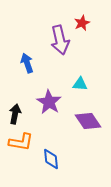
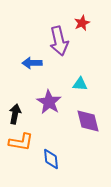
purple arrow: moved 1 px left, 1 px down
blue arrow: moved 5 px right; rotated 72 degrees counterclockwise
purple diamond: rotated 20 degrees clockwise
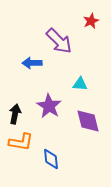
red star: moved 9 px right, 2 px up
purple arrow: rotated 32 degrees counterclockwise
purple star: moved 4 px down
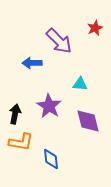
red star: moved 4 px right, 7 px down
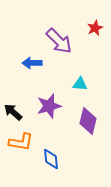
purple star: rotated 25 degrees clockwise
black arrow: moved 2 px left, 2 px up; rotated 60 degrees counterclockwise
purple diamond: rotated 28 degrees clockwise
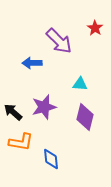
red star: rotated 14 degrees counterclockwise
purple star: moved 5 px left, 1 px down
purple diamond: moved 3 px left, 4 px up
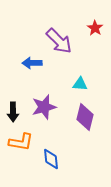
black arrow: rotated 132 degrees counterclockwise
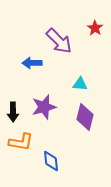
blue diamond: moved 2 px down
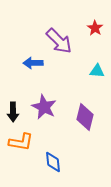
blue arrow: moved 1 px right
cyan triangle: moved 17 px right, 13 px up
purple star: rotated 30 degrees counterclockwise
blue diamond: moved 2 px right, 1 px down
